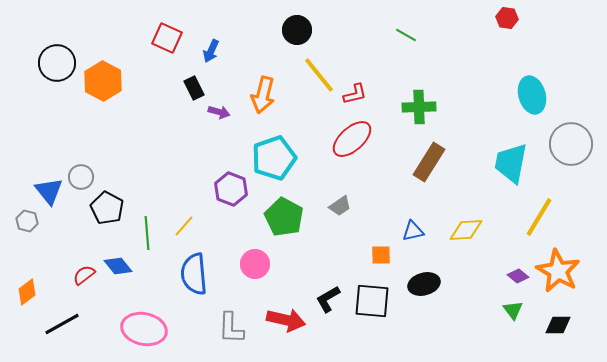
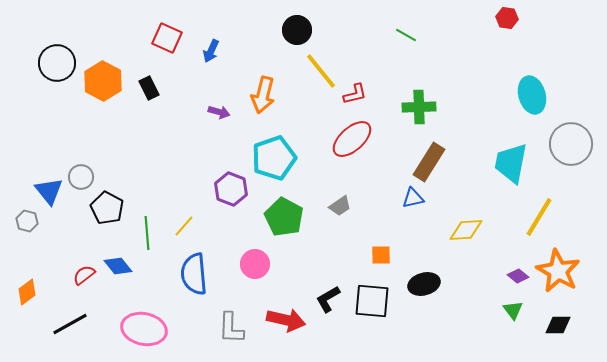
yellow line at (319, 75): moved 2 px right, 4 px up
black rectangle at (194, 88): moved 45 px left
blue triangle at (413, 231): moved 33 px up
black line at (62, 324): moved 8 px right
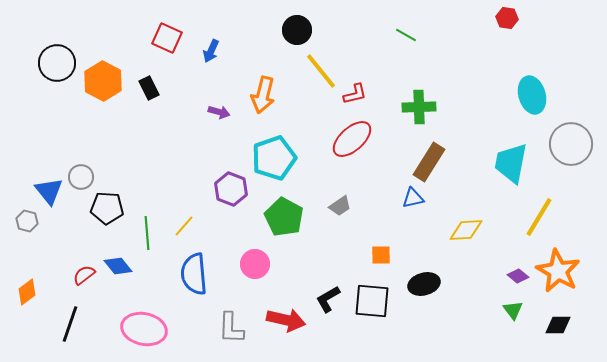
black pentagon at (107, 208): rotated 24 degrees counterclockwise
black line at (70, 324): rotated 42 degrees counterclockwise
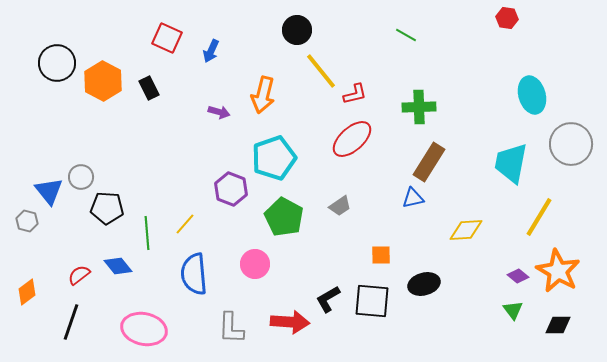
yellow line at (184, 226): moved 1 px right, 2 px up
red semicircle at (84, 275): moved 5 px left
red arrow at (286, 320): moved 4 px right, 2 px down; rotated 9 degrees counterclockwise
black line at (70, 324): moved 1 px right, 2 px up
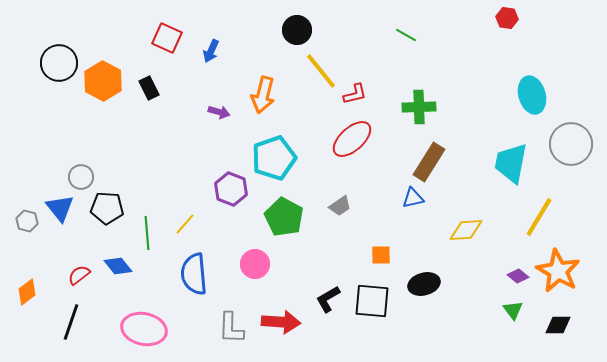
black circle at (57, 63): moved 2 px right
blue triangle at (49, 191): moved 11 px right, 17 px down
red arrow at (290, 322): moved 9 px left
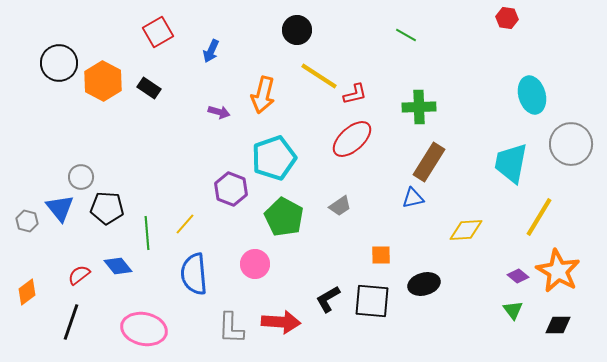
red square at (167, 38): moved 9 px left, 6 px up; rotated 36 degrees clockwise
yellow line at (321, 71): moved 2 px left, 5 px down; rotated 18 degrees counterclockwise
black rectangle at (149, 88): rotated 30 degrees counterclockwise
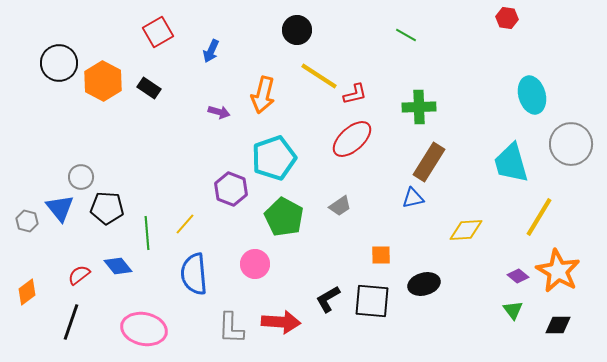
cyan trapezoid at (511, 163): rotated 27 degrees counterclockwise
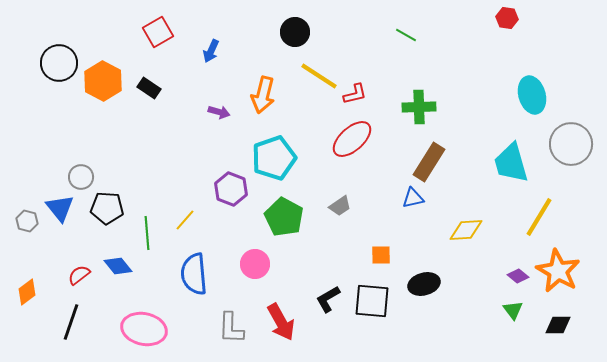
black circle at (297, 30): moved 2 px left, 2 px down
yellow line at (185, 224): moved 4 px up
red arrow at (281, 322): rotated 57 degrees clockwise
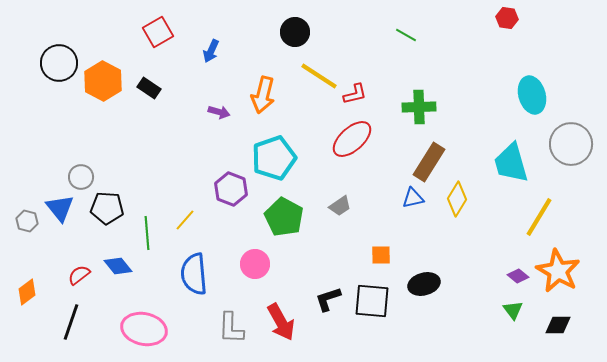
yellow diamond at (466, 230): moved 9 px left, 31 px up; rotated 56 degrees counterclockwise
black L-shape at (328, 299): rotated 12 degrees clockwise
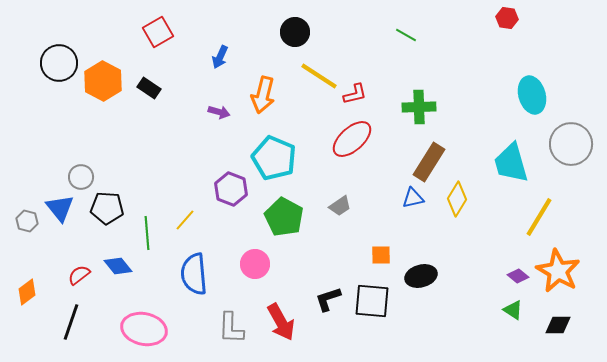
blue arrow at (211, 51): moved 9 px right, 6 px down
cyan pentagon at (274, 158): rotated 30 degrees counterclockwise
black ellipse at (424, 284): moved 3 px left, 8 px up
green triangle at (513, 310): rotated 20 degrees counterclockwise
